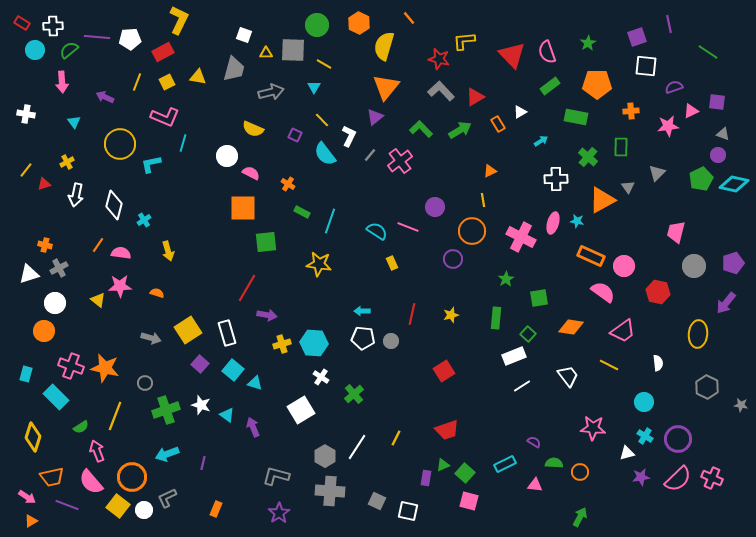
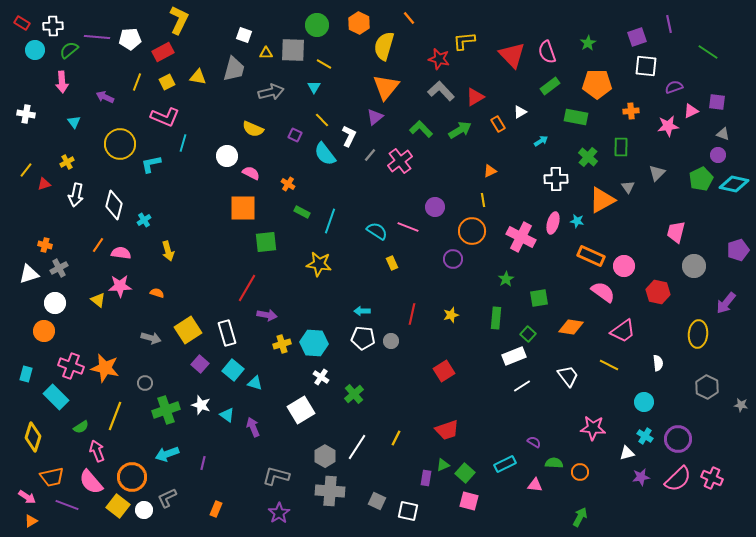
purple pentagon at (733, 263): moved 5 px right, 13 px up
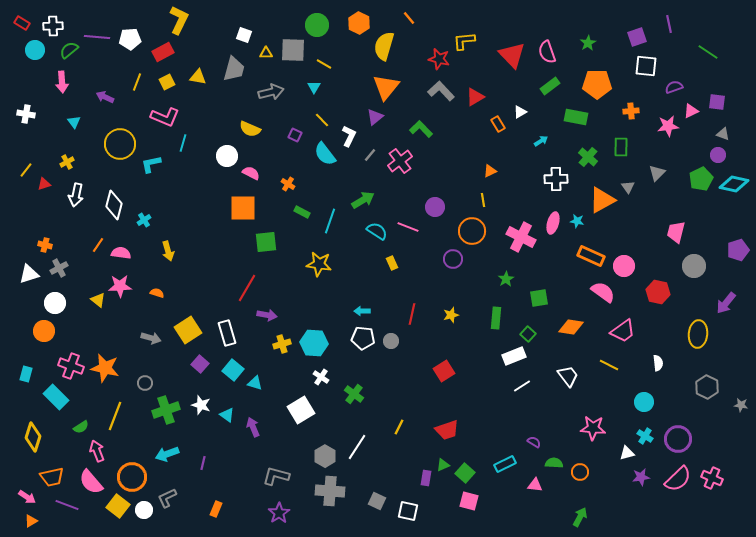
yellow semicircle at (253, 129): moved 3 px left
green arrow at (460, 130): moved 97 px left, 70 px down
green cross at (354, 394): rotated 12 degrees counterclockwise
yellow line at (396, 438): moved 3 px right, 11 px up
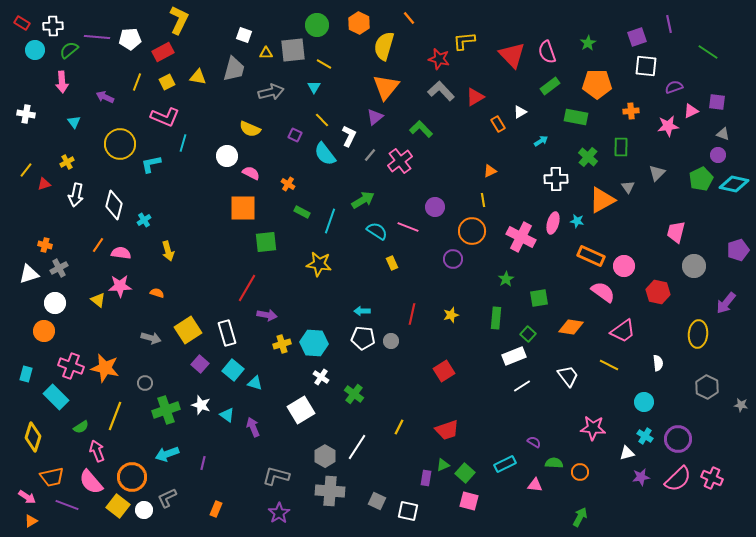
gray square at (293, 50): rotated 8 degrees counterclockwise
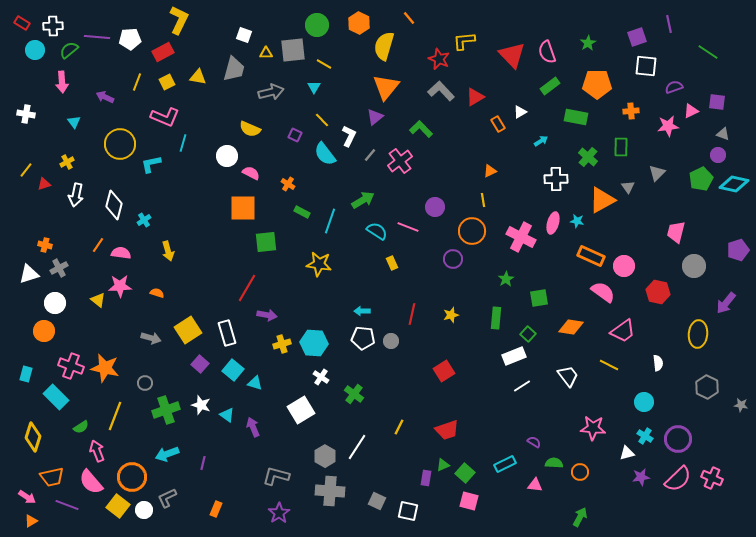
red star at (439, 59): rotated 10 degrees clockwise
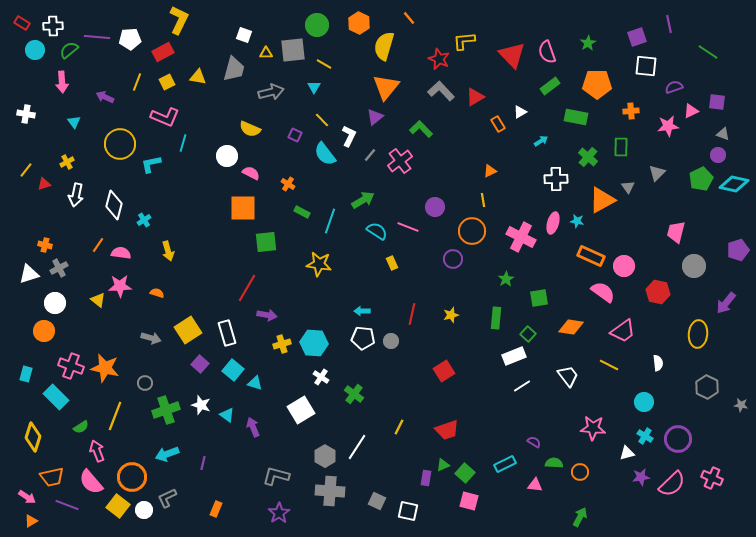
pink semicircle at (678, 479): moved 6 px left, 5 px down
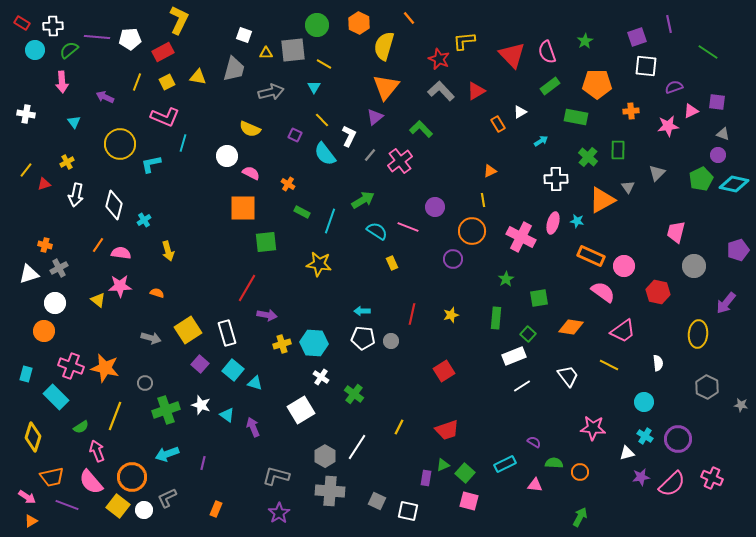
green star at (588, 43): moved 3 px left, 2 px up
red triangle at (475, 97): moved 1 px right, 6 px up
green rectangle at (621, 147): moved 3 px left, 3 px down
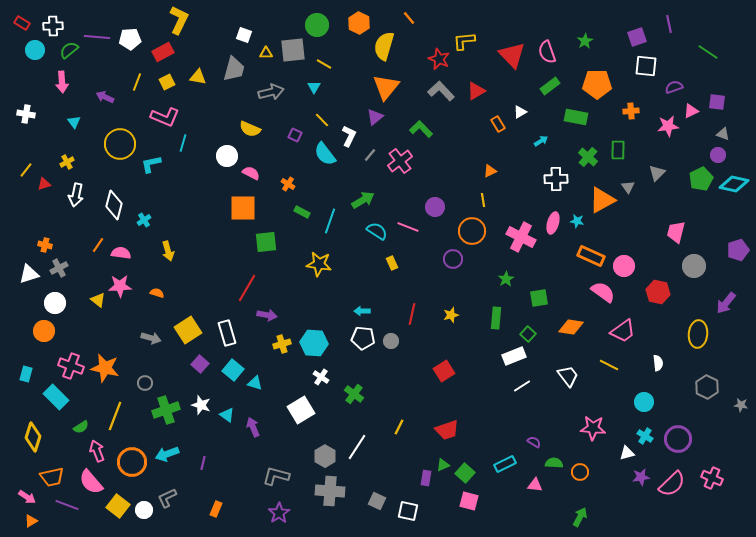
orange circle at (132, 477): moved 15 px up
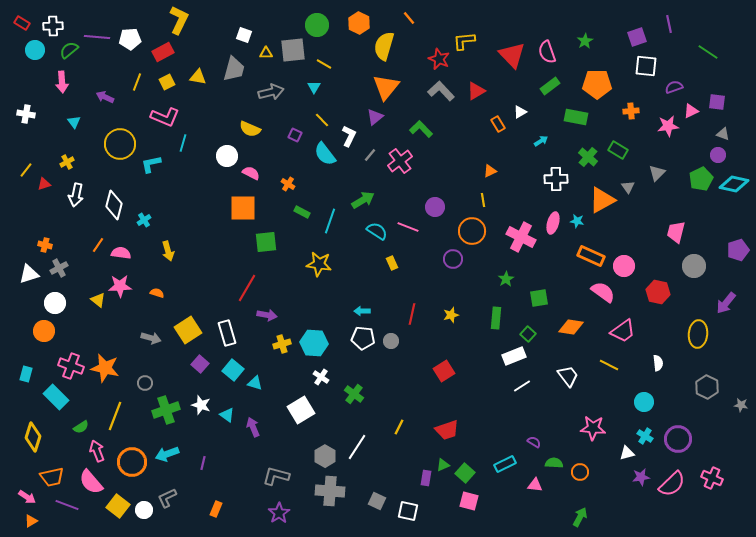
green rectangle at (618, 150): rotated 60 degrees counterclockwise
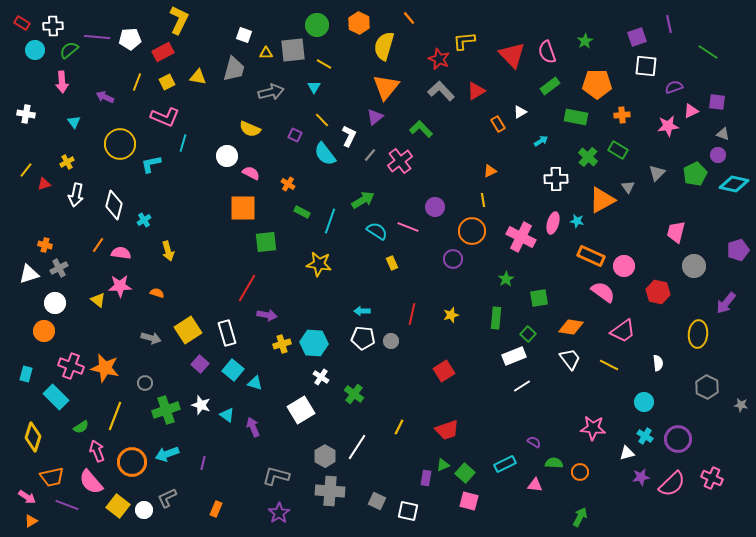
orange cross at (631, 111): moved 9 px left, 4 px down
green pentagon at (701, 179): moved 6 px left, 5 px up
white trapezoid at (568, 376): moved 2 px right, 17 px up
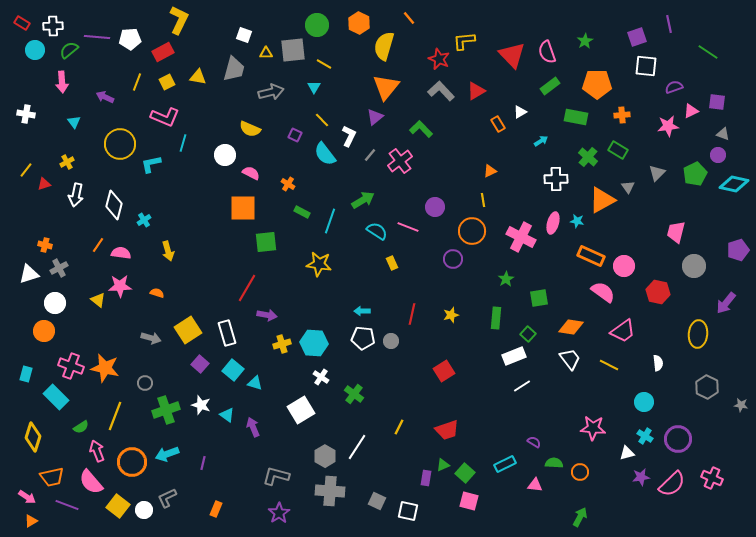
white circle at (227, 156): moved 2 px left, 1 px up
